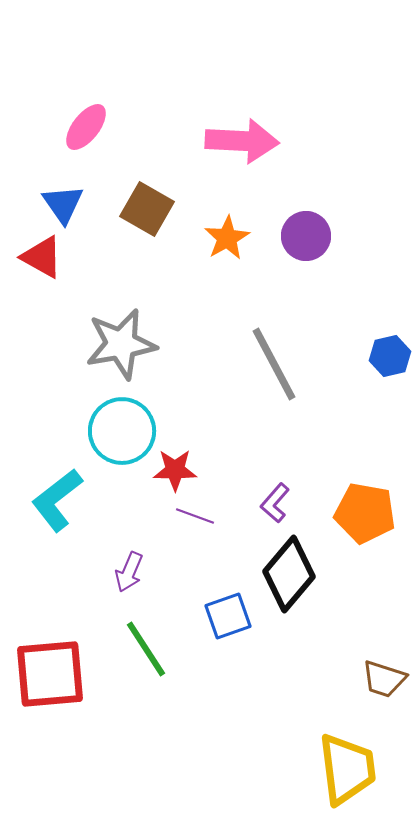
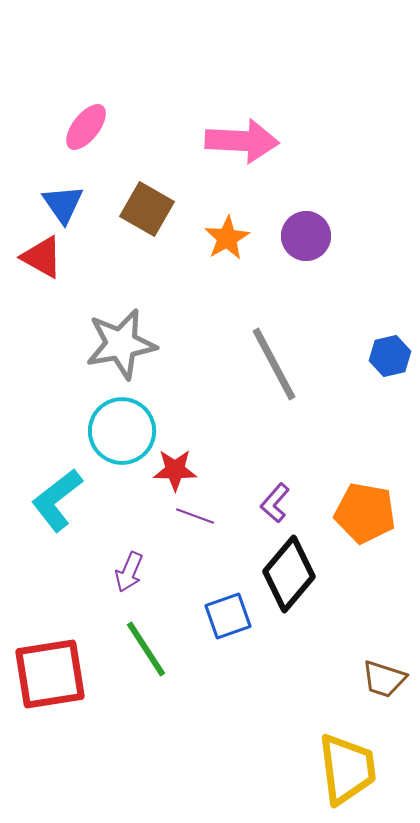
red square: rotated 4 degrees counterclockwise
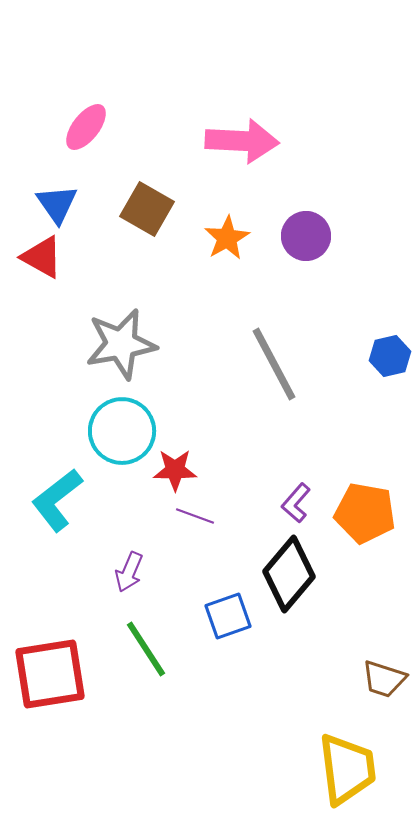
blue triangle: moved 6 px left
purple L-shape: moved 21 px right
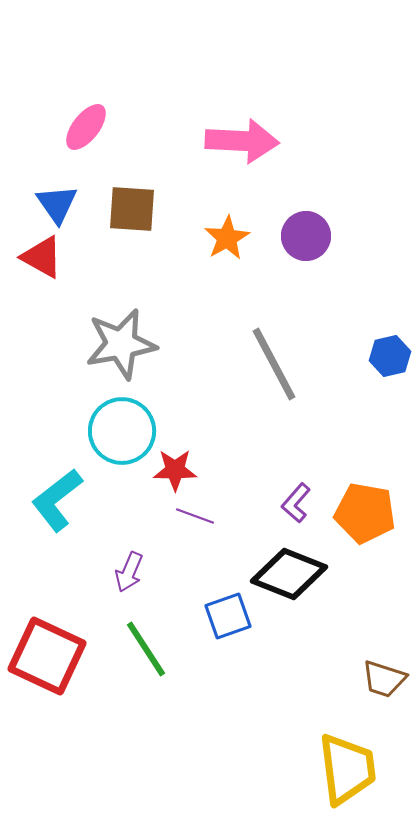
brown square: moved 15 px left; rotated 26 degrees counterclockwise
black diamond: rotated 72 degrees clockwise
red square: moved 3 px left, 18 px up; rotated 34 degrees clockwise
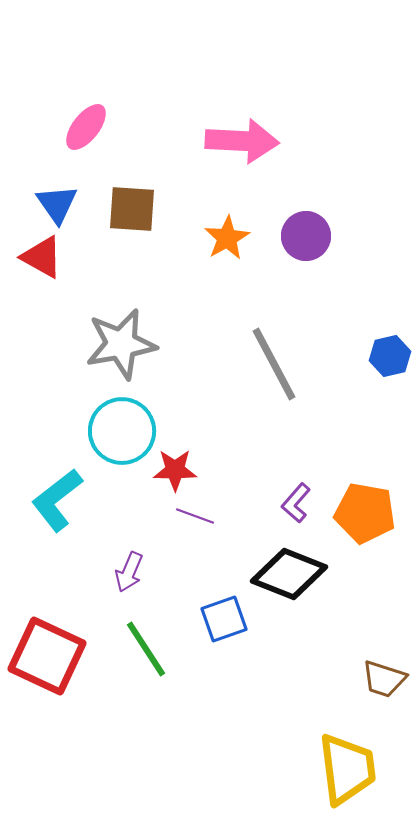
blue square: moved 4 px left, 3 px down
